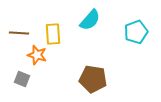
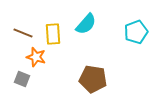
cyan semicircle: moved 4 px left, 4 px down
brown line: moved 4 px right; rotated 18 degrees clockwise
orange star: moved 1 px left, 2 px down
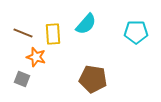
cyan pentagon: rotated 20 degrees clockwise
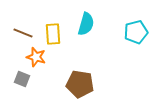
cyan semicircle: rotated 25 degrees counterclockwise
cyan pentagon: rotated 15 degrees counterclockwise
brown pentagon: moved 13 px left, 5 px down
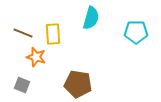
cyan semicircle: moved 5 px right, 6 px up
cyan pentagon: rotated 15 degrees clockwise
gray square: moved 6 px down
brown pentagon: moved 2 px left
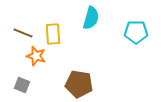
orange star: moved 1 px up
brown pentagon: moved 1 px right
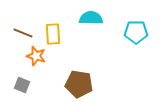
cyan semicircle: rotated 105 degrees counterclockwise
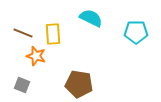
cyan semicircle: rotated 25 degrees clockwise
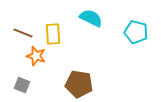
cyan pentagon: rotated 15 degrees clockwise
